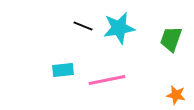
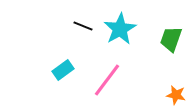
cyan star: moved 1 px right, 1 px down; rotated 20 degrees counterclockwise
cyan rectangle: rotated 30 degrees counterclockwise
pink line: rotated 42 degrees counterclockwise
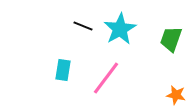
cyan rectangle: rotated 45 degrees counterclockwise
pink line: moved 1 px left, 2 px up
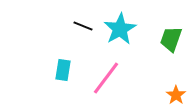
orange star: rotated 24 degrees clockwise
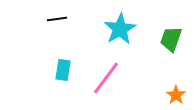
black line: moved 26 px left, 7 px up; rotated 30 degrees counterclockwise
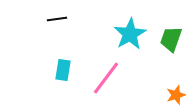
cyan star: moved 10 px right, 5 px down
orange star: rotated 18 degrees clockwise
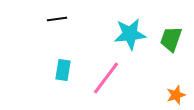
cyan star: rotated 24 degrees clockwise
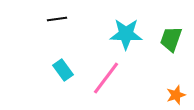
cyan star: moved 4 px left; rotated 8 degrees clockwise
cyan rectangle: rotated 45 degrees counterclockwise
